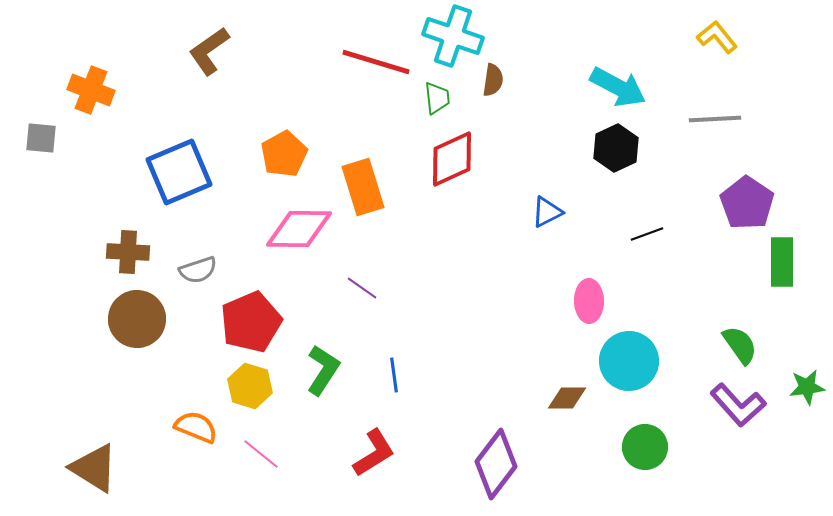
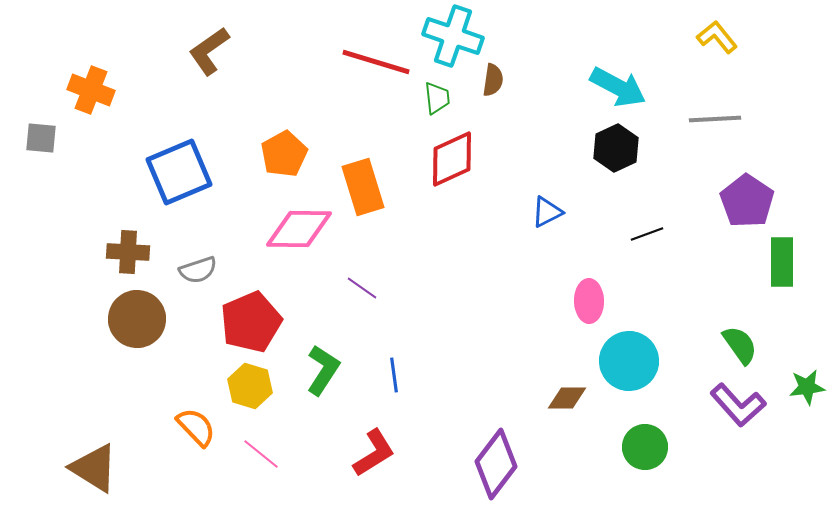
purple pentagon: moved 2 px up
orange semicircle: rotated 24 degrees clockwise
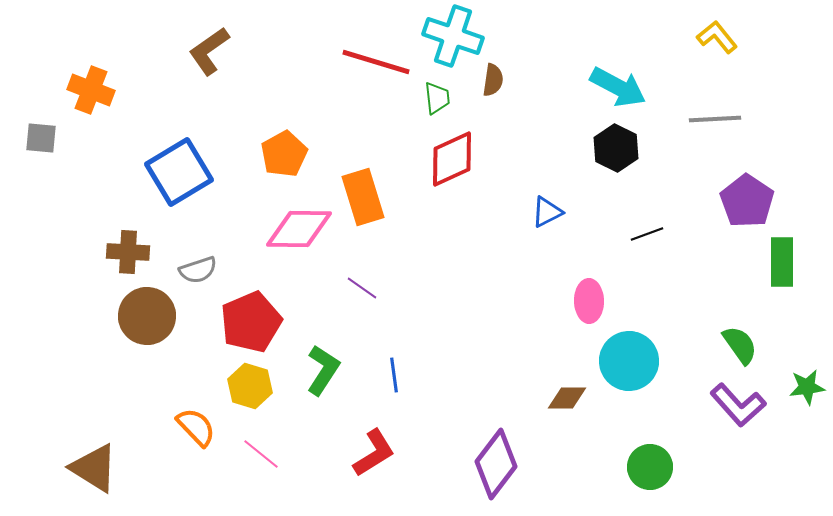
black hexagon: rotated 9 degrees counterclockwise
blue square: rotated 8 degrees counterclockwise
orange rectangle: moved 10 px down
brown circle: moved 10 px right, 3 px up
green circle: moved 5 px right, 20 px down
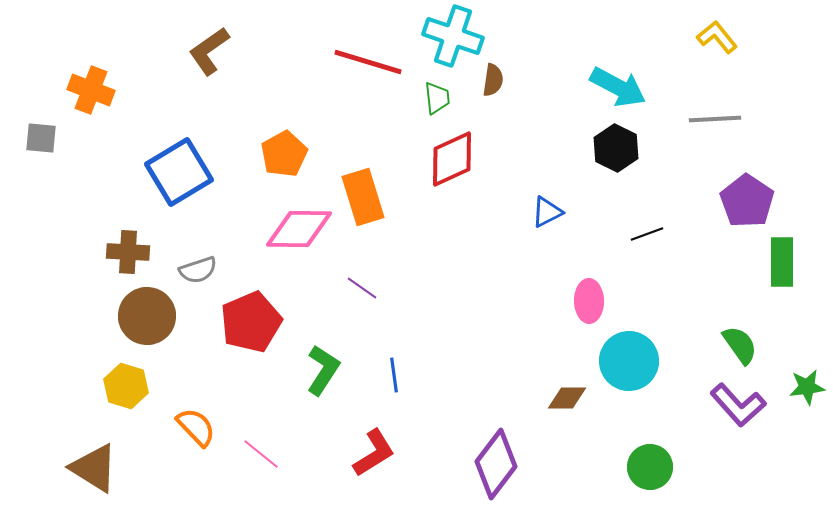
red line: moved 8 px left
yellow hexagon: moved 124 px left
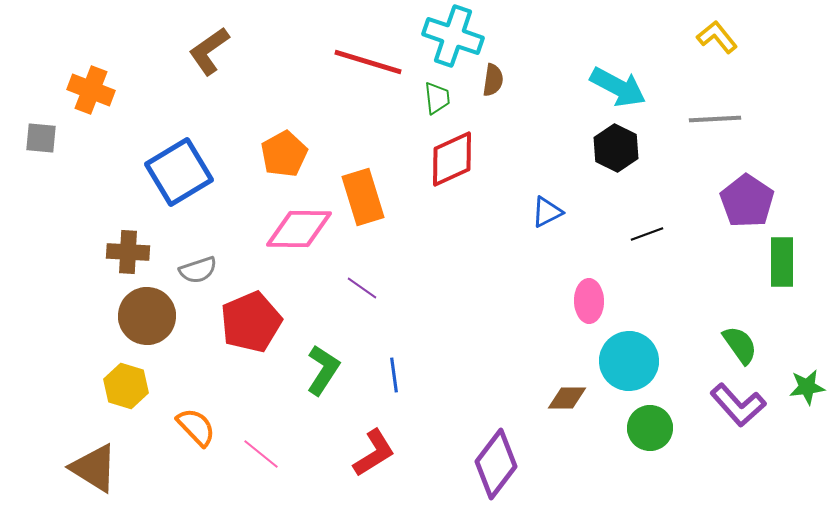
green circle: moved 39 px up
